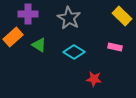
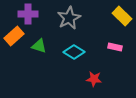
gray star: rotated 15 degrees clockwise
orange rectangle: moved 1 px right, 1 px up
green triangle: moved 1 px down; rotated 14 degrees counterclockwise
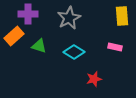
yellow rectangle: rotated 42 degrees clockwise
red star: rotated 21 degrees counterclockwise
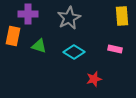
orange rectangle: moved 1 px left; rotated 36 degrees counterclockwise
pink rectangle: moved 2 px down
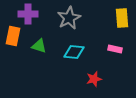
yellow rectangle: moved 2 px down
cyan diamond: rotated 25 degrees counterclockwise
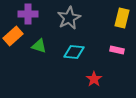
yellow rectangle: rotated 18 degrees clockwise
orange rectangle: rotated 36 degrees clockwise
pink rectangle: moved 2 px right, 1 px down
red star: rotated 21 degrees counterclockwise
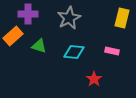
pink rectangle: moved 5 px left, 1 px down
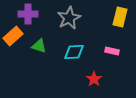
yellow rectangle: moved 2 px left, 1 px up
cyan diamond: rotated 10 degrees counterclockwise
